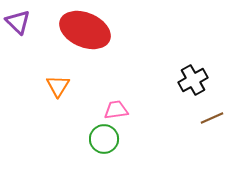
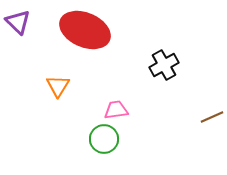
black cross: moved 29 px left, 15 px up
brown line: moved 1 px up
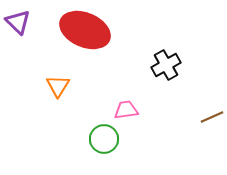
black cross: moved 2 px right
pink trapezoid: moved 10 px right
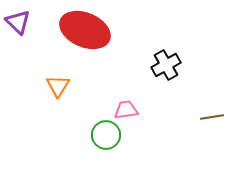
brown line: rotated 15 degrees clockwise
green circle: moved 2 px right, 4 px up
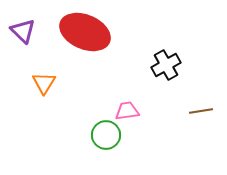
purple triangle: moved 5 px right, 9 px down
red ellipse: moved 2 px down
orange triangle: moved 14 px left, 3 px up
pink trapezoid: moved 1 px right, 1 px down
brown line: moved 11 px left, 6 px up
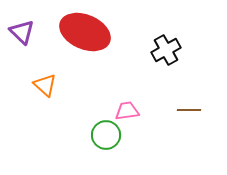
purple triangle: moved 1 px left, 1 px down
black cross: moved 15 px up
orange triangle: moved 1 px right, 2 px down; rotated 20 degrees counterclockwise
brown line: moved 12 px left, 1 px up; rotated 10 degrees clockwise
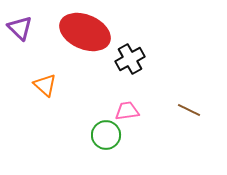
purple triangle: moved 2 px left, 4 px up
black cross: moved 36 px left, 9 px down
brown line: rotated 25 degrees clockwise
